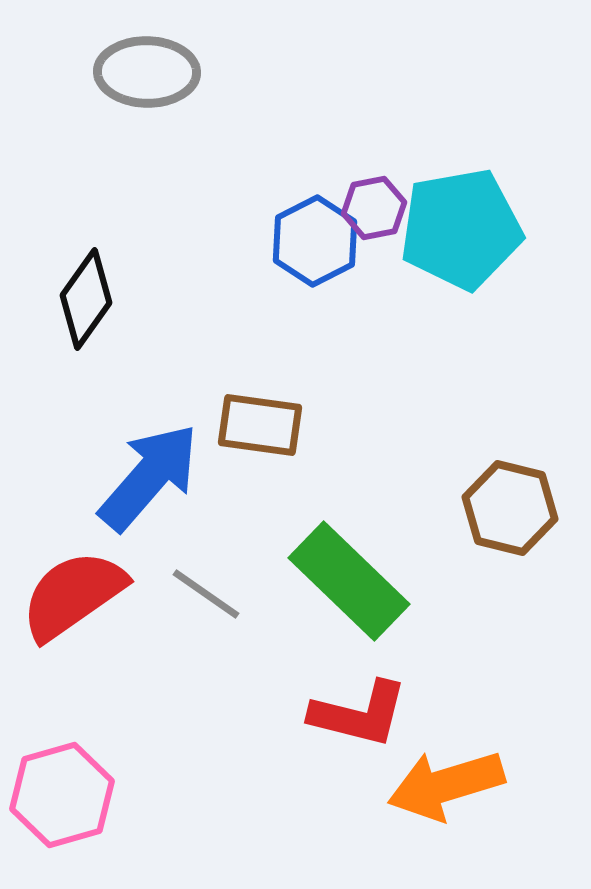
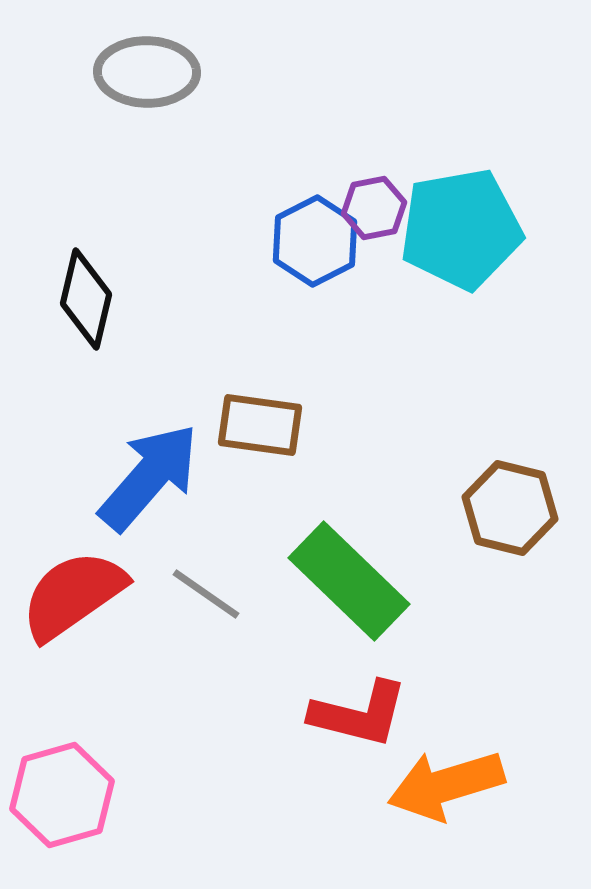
black diamond: rotated 22 degrees counterclockwise
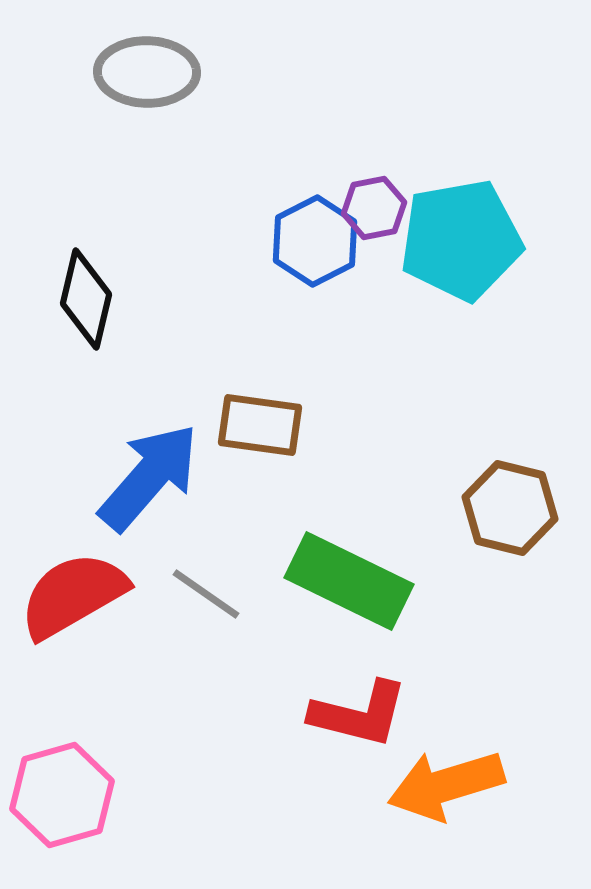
cyan pentagon: moved 11 px down
green rectangle: rotated 18 degrees counterclockwise
red semicircle: rotated 5 degrees clockwise
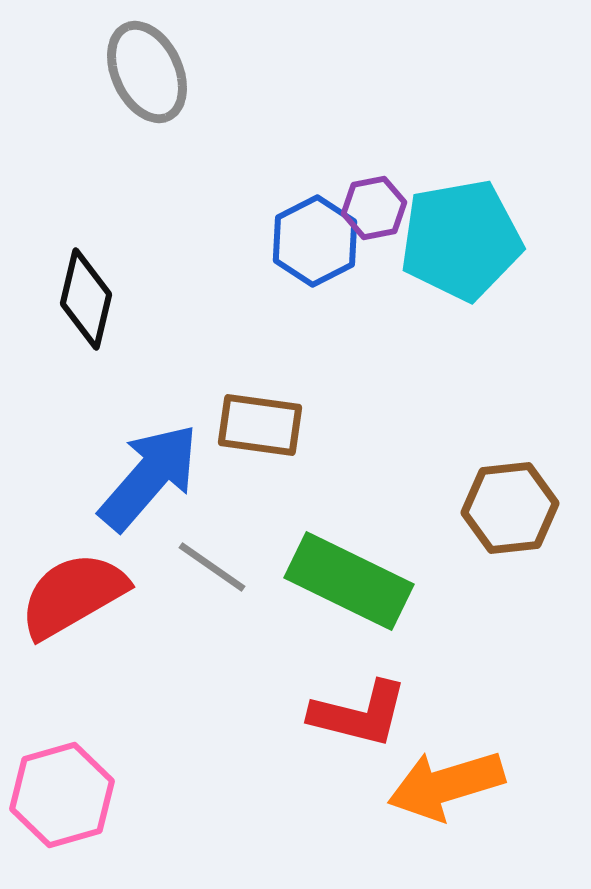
gray ellipse: rotated 64 degrees clockwise
brown hexagon: rotated 20 degrees counterclockwise
gray line: moved 6 px right, 27 px up
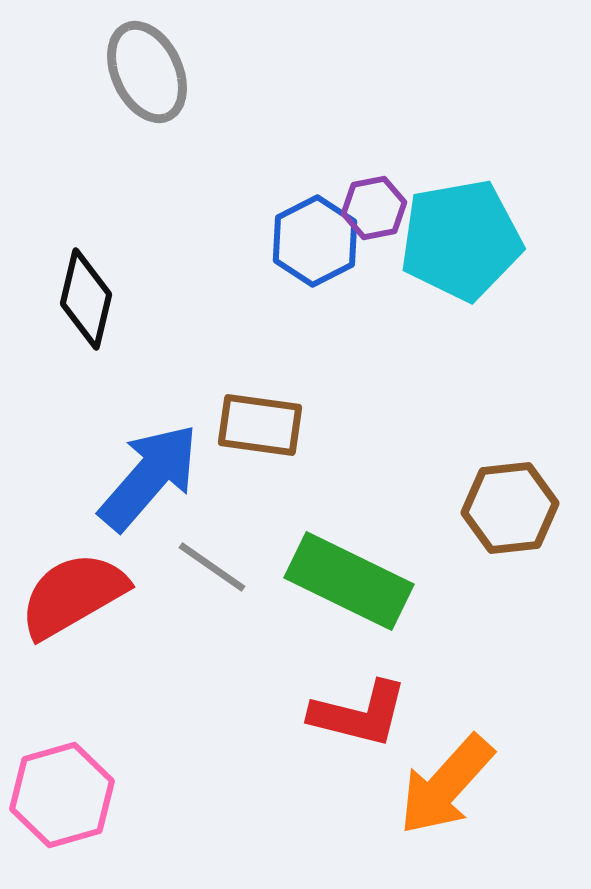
orange arrow: rotated 31 degrees counterclockwise
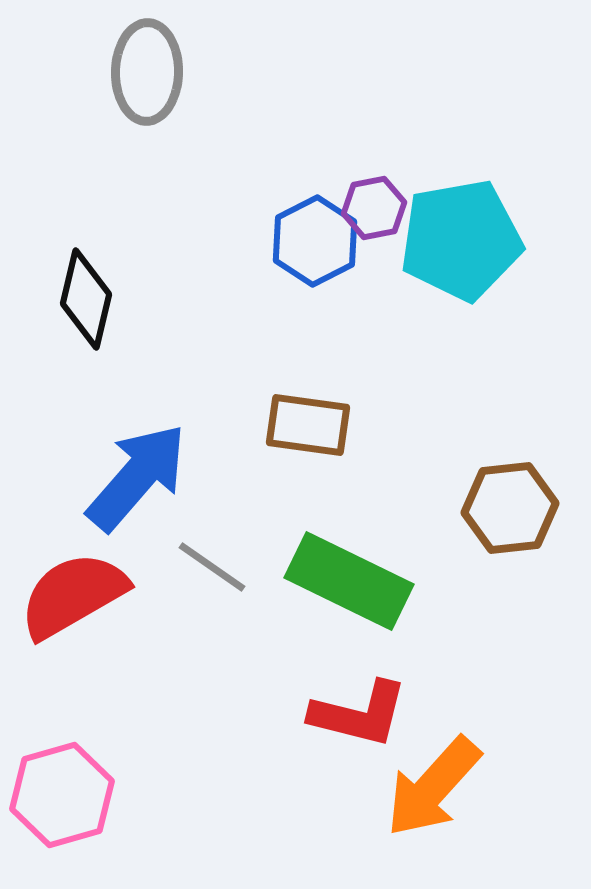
gray ellipse: rotated 26 degrees clockwise
brown rectangle: moved 48 px right
blue arrow: moved 12 px left
orange arrow: moved 13 px left, 2 px down
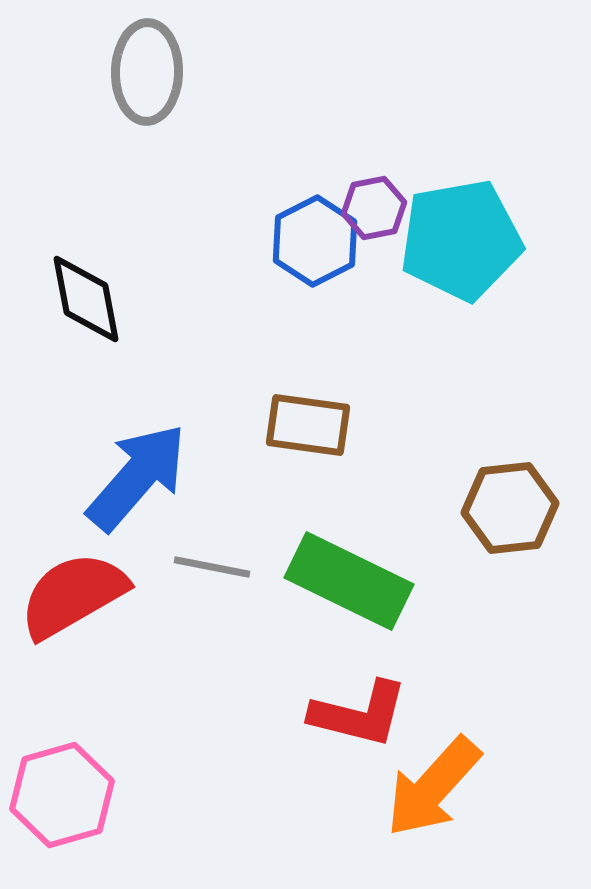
black diamond: rotated 24 degrees counterclockwise
gray line: rotated 24 degrees counterclockwise
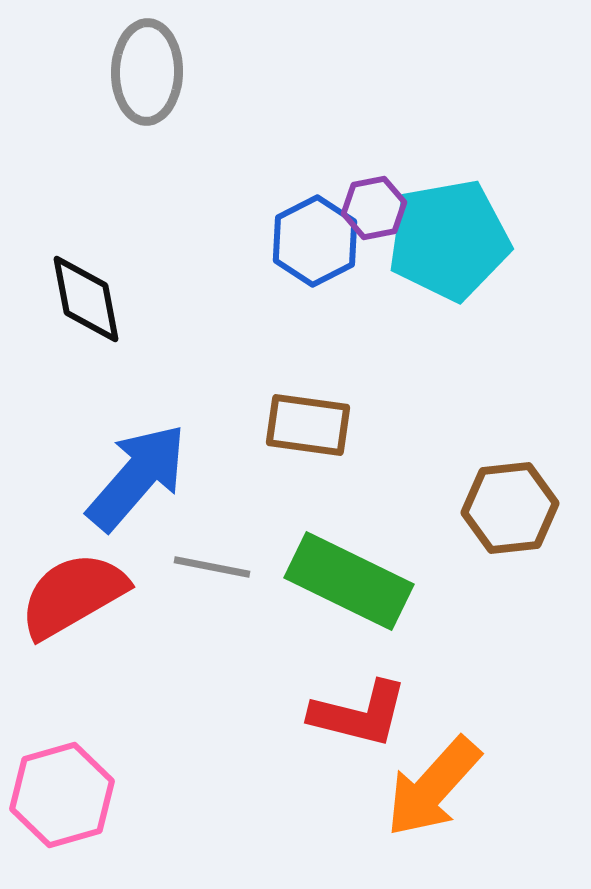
cyan pentagon: moved 12 px left
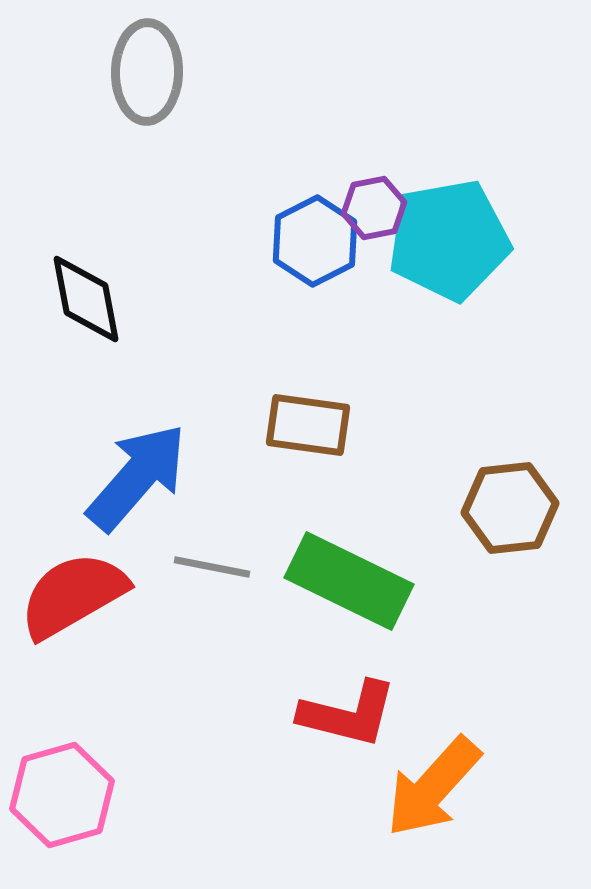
red L-shape: moved 11 px left
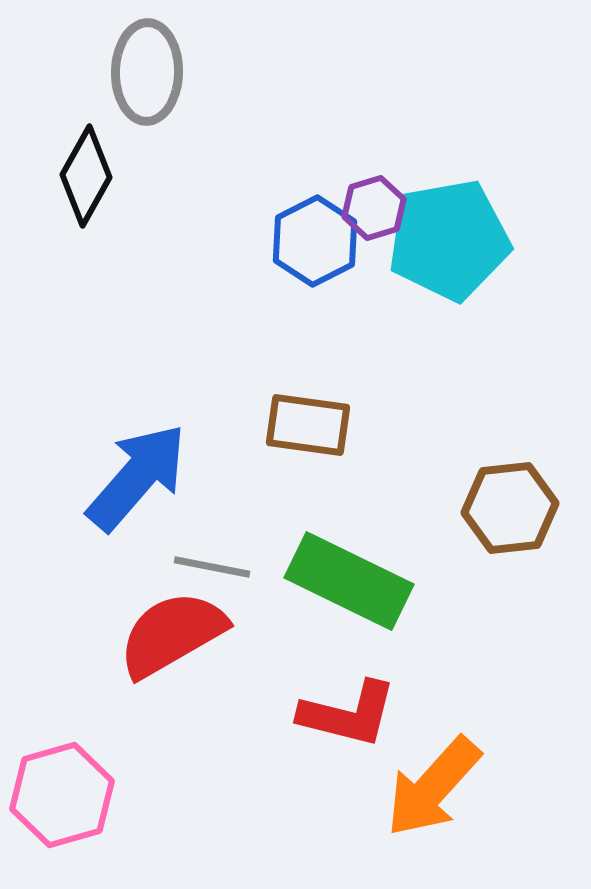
purple hexagon: rotated 6 degrees counterclockwise
black diamond: moved 123 px up; rotated 40 degrees clockwise
red semicircle: moved 99 px right, 39 px down
